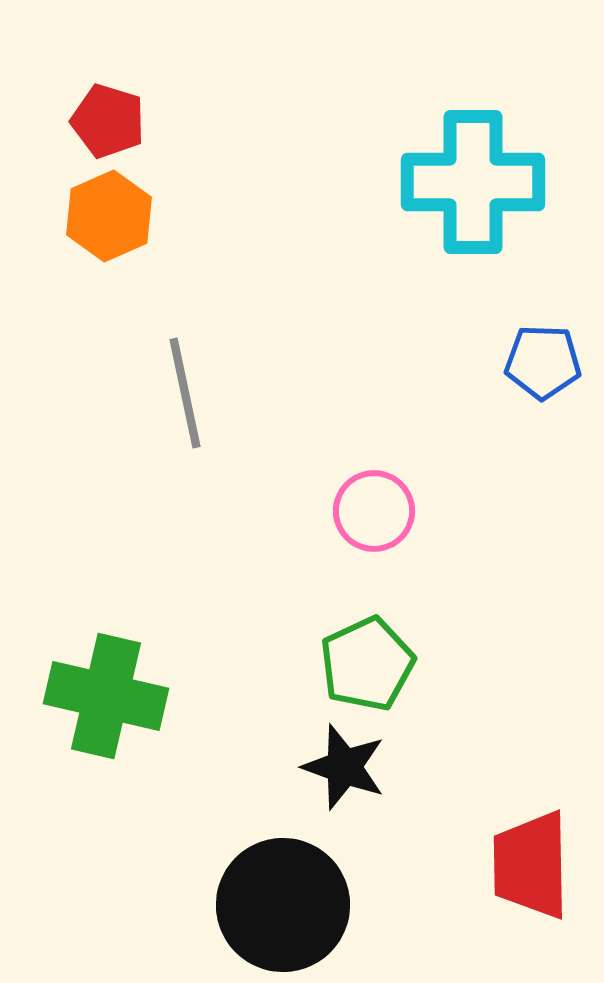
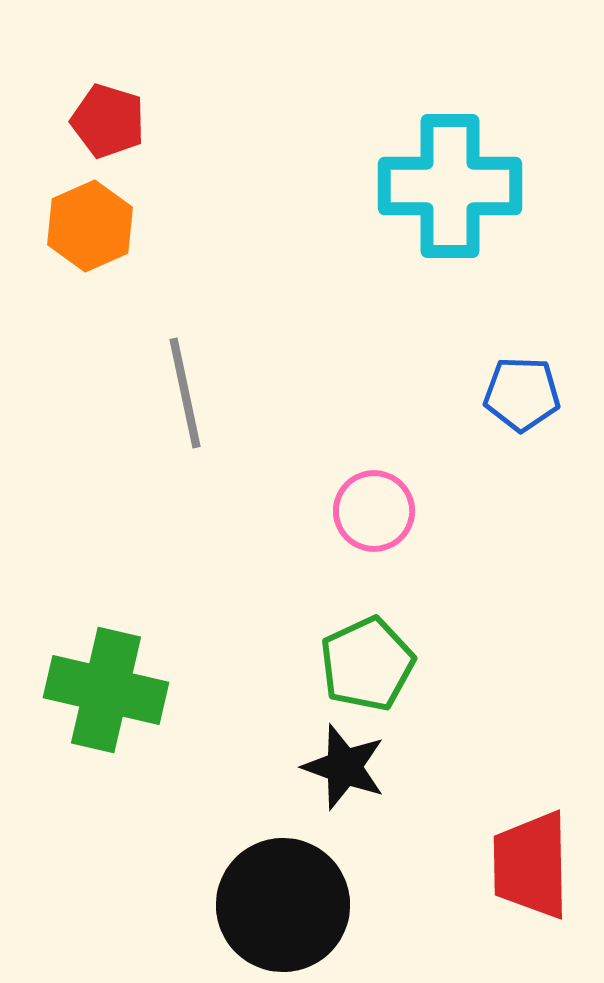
cyan cross: moved 23 px left, 4 px down
orange hexagon: moved 19 px left, 10 px down
blue pentagon: moved 21 px left, 32 px down
green cross: moved 6 px up
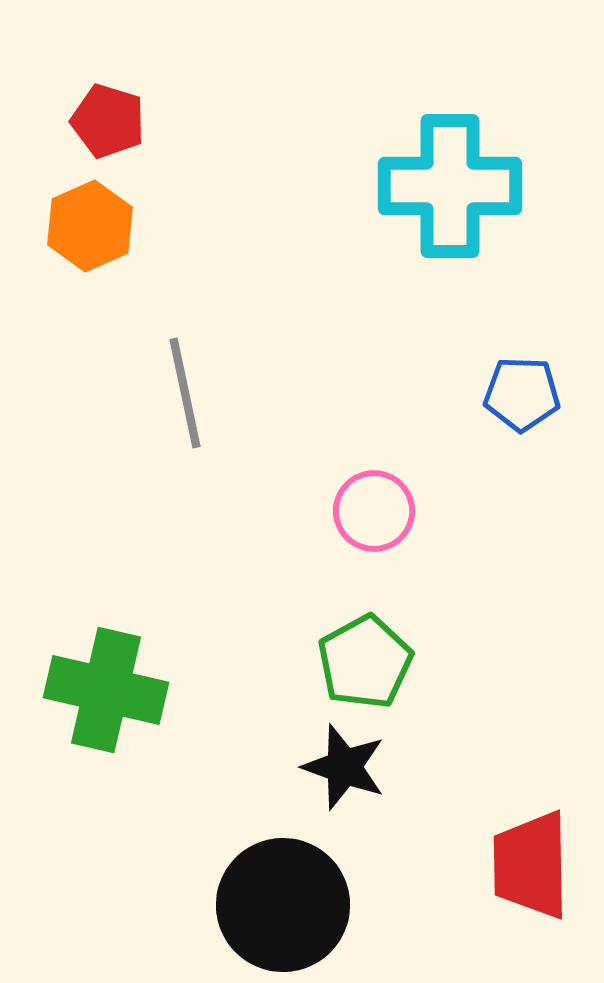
green pentagon: moved 2 px left, 2 px up; rotated 4 degrees counterclockwise
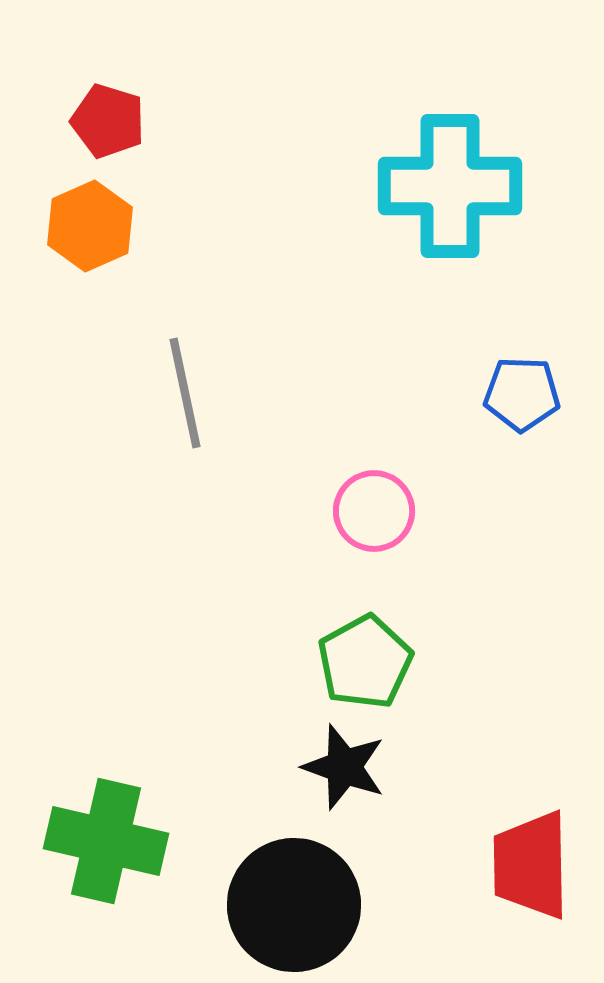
green cross: moved 151 px down
black circle: moved 11 px right
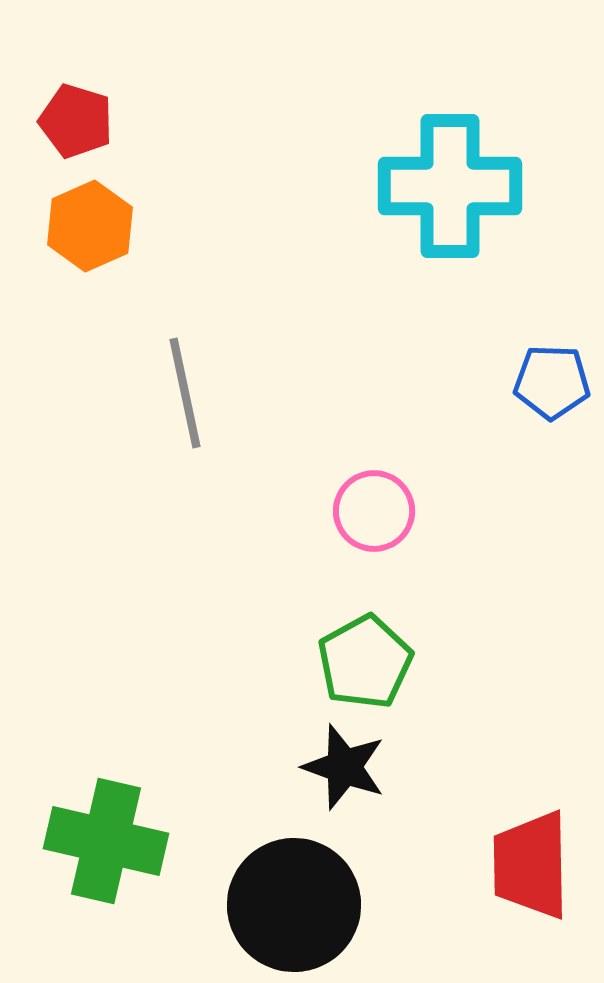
red pentagon: moved 32 px left
blue pentagon: moved 30 px right, 12 px up
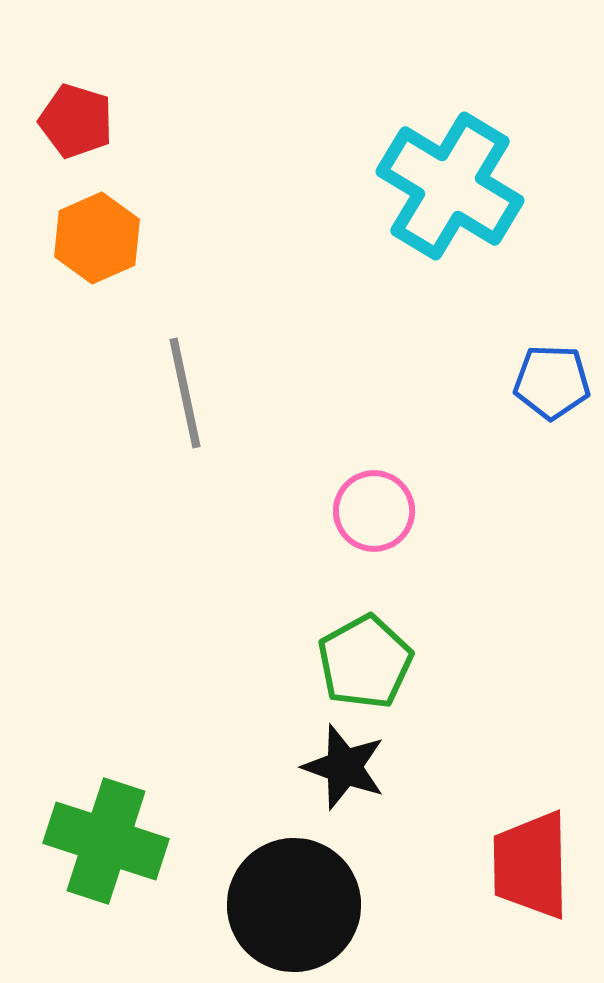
cyan cross: rotated 31 degrees clockwise
orange hexagon: moved 7 px right, 12 px down
green cross: rotated 5 degrees clockwise
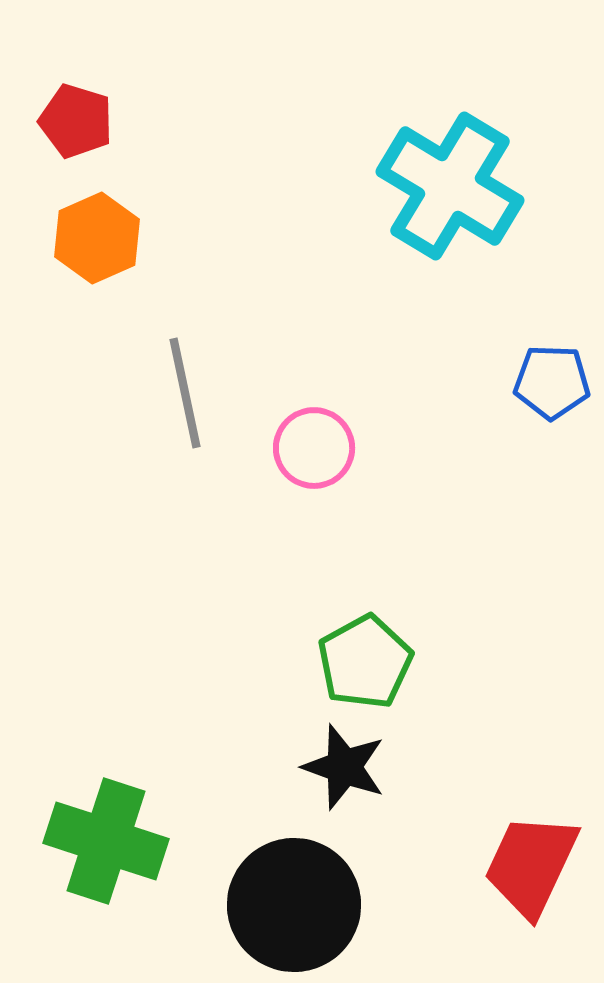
pink circle: moved 60 px left, 63 px up
red trapezoid: rotated 26 degrees clockwise
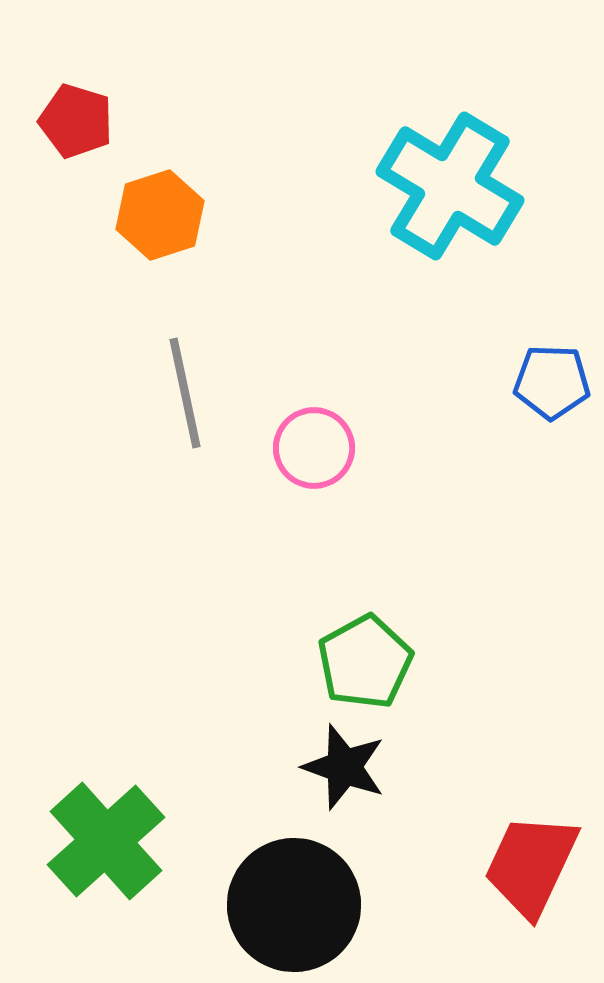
orange hexagon: moved 63 px right, 23 px up; rotated 6 degrees clockwise
green cross: rotated 30 degrees clockwise
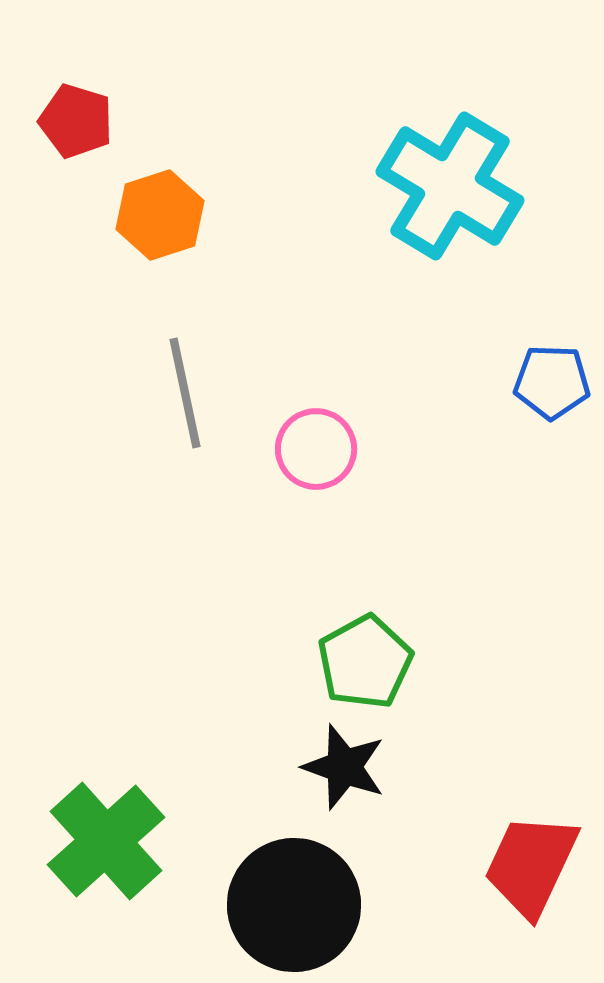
pink circle: moved 2 px right, 1 px down
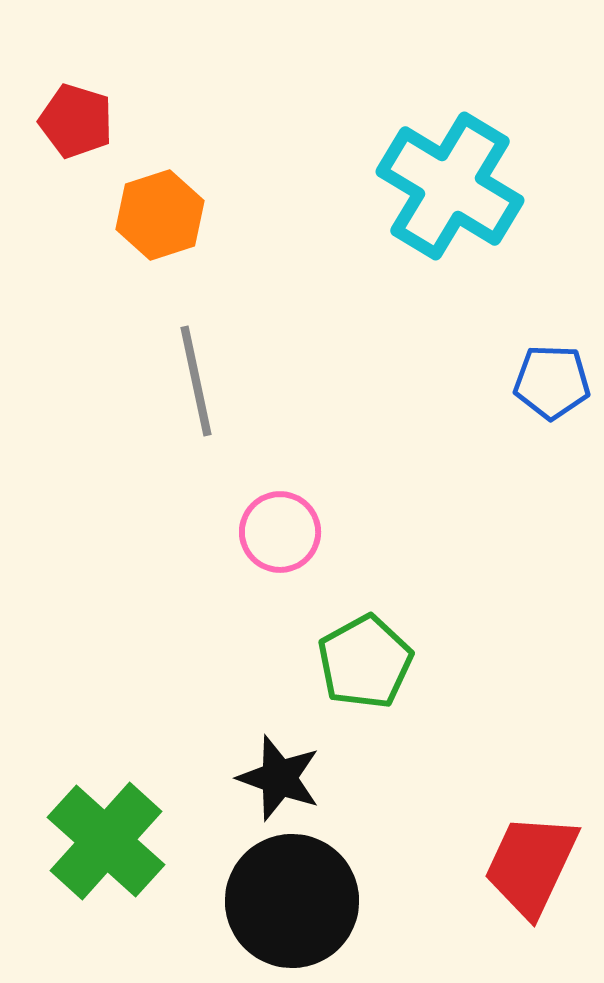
gray line: moved 11 px right, 12 px up
pink circle: moved 36 px left, 83 px down
black star: moved 65 px left, 11 px down
green cross: rotated 6 degrees counterclockwise
black circle: moved 2 px left, 4 px up
